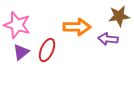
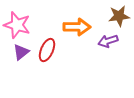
purple arrow: moved 2 px down; rotated 24 degrees counterclockwise
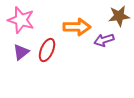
pink star: moved 4 px right, 5 px up
purple arrow: moved 4 px left, 1 px up
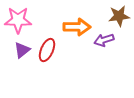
pink star: moved 3 px left; rotated 16 degrees counterclockwise
purple triangle: moved 1 px right, 2 px up
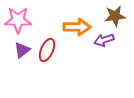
brown star: moved 4 px left
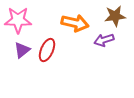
orange arrow: moved 2 px left, 4 px up; rotated 12 degrees clockwise
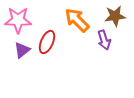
orange arrow: moved 2 px right, 3 px up; rotated 148 degrees counterclockwise
purple arrow: rotated 90 degrees counterclockwise
red ellipse: moved 8 px up
